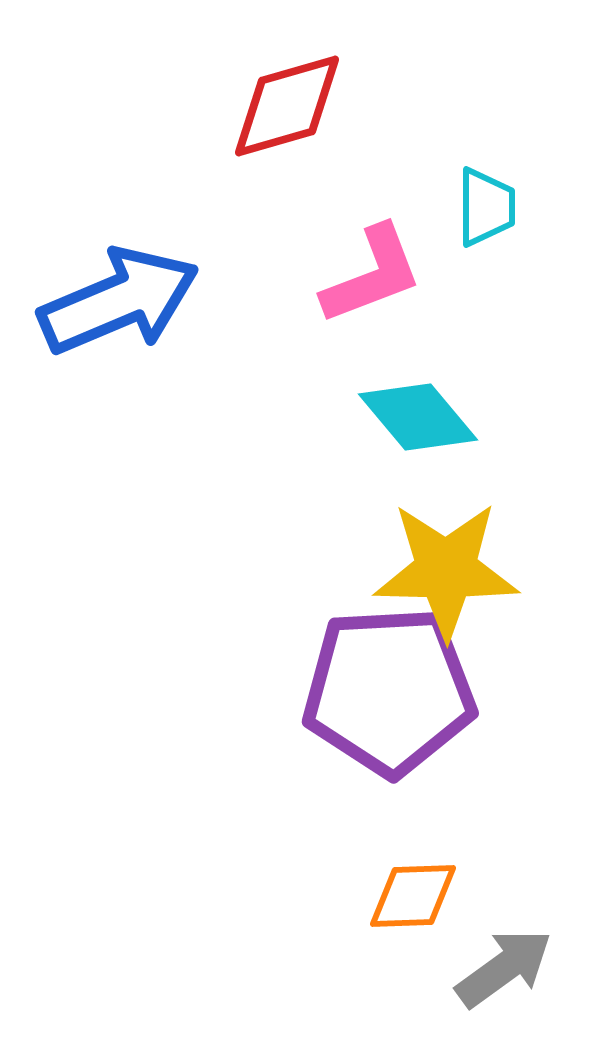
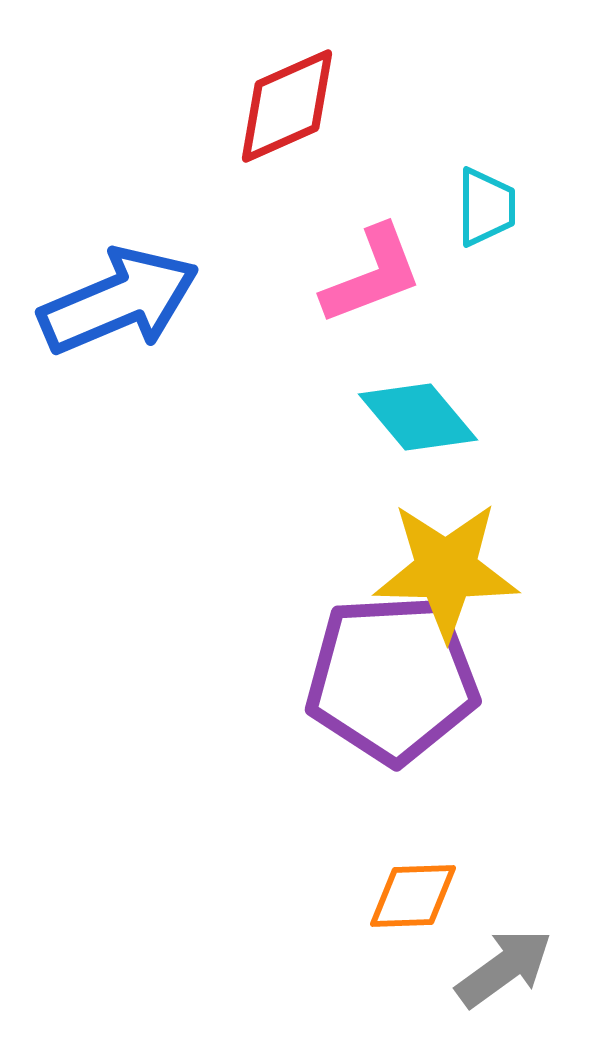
red diamond: rotated 8 degrees counterclockwise
purple pentagon: moved 3 px right, 12 px up
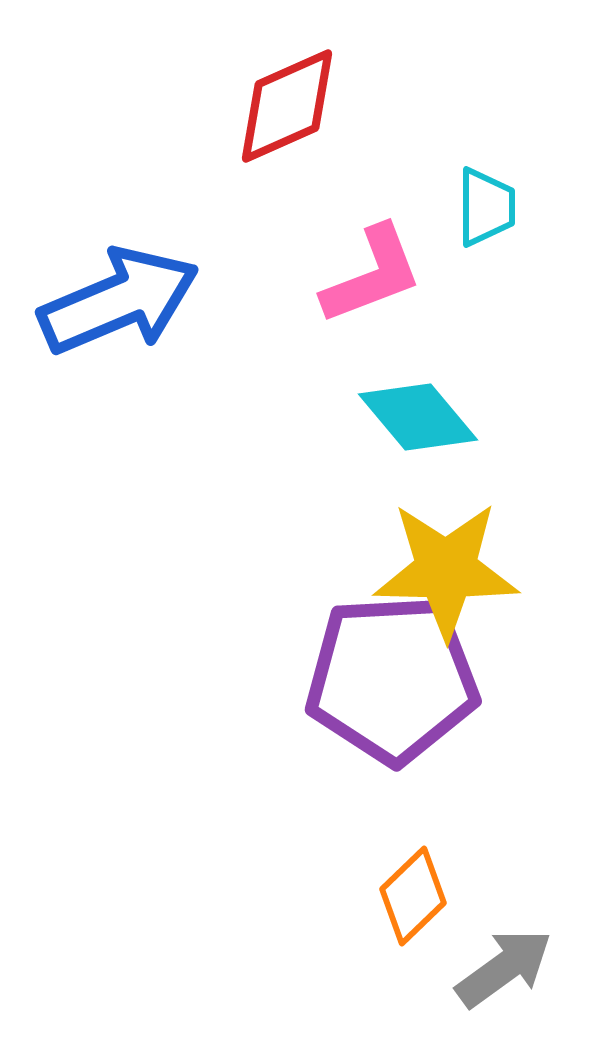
orange diamond: rotated 42 degrees counterclockwise
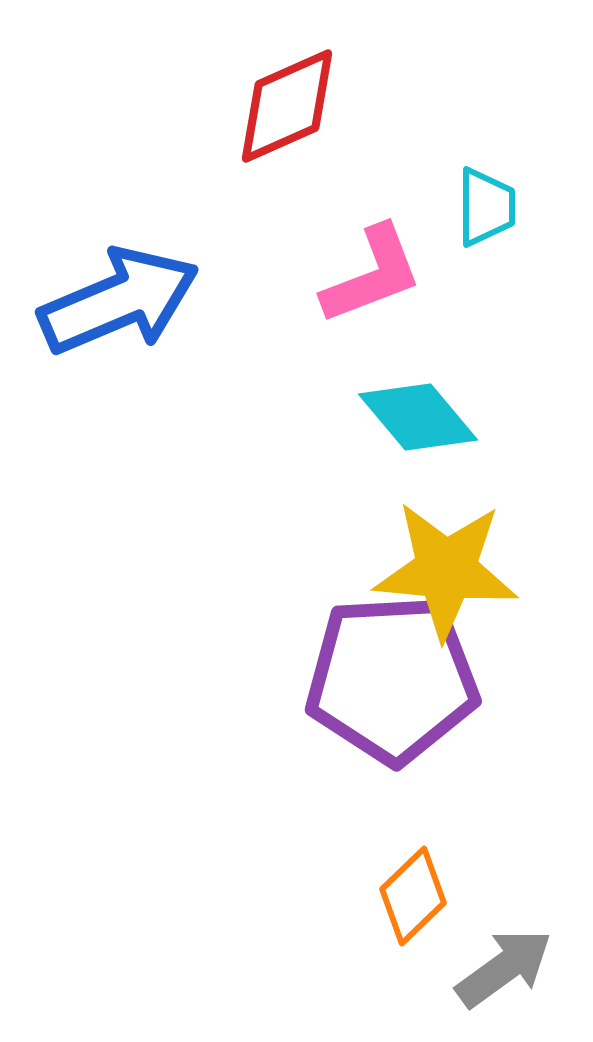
yellow star: rotated 4 degrees clockwise
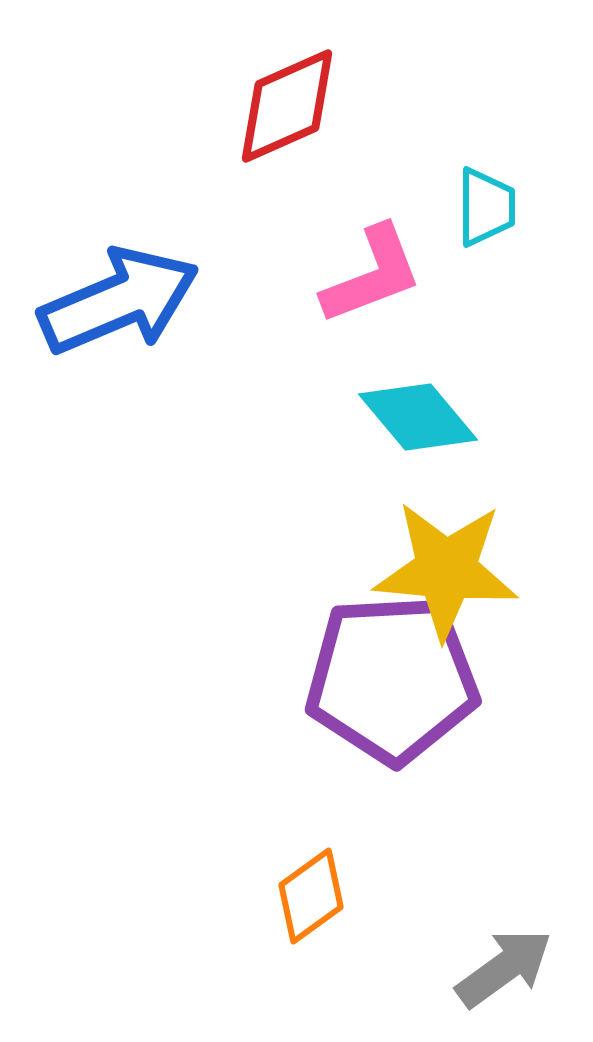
orange diamond: moved 102 px left; rotated 8 degrees clockwise
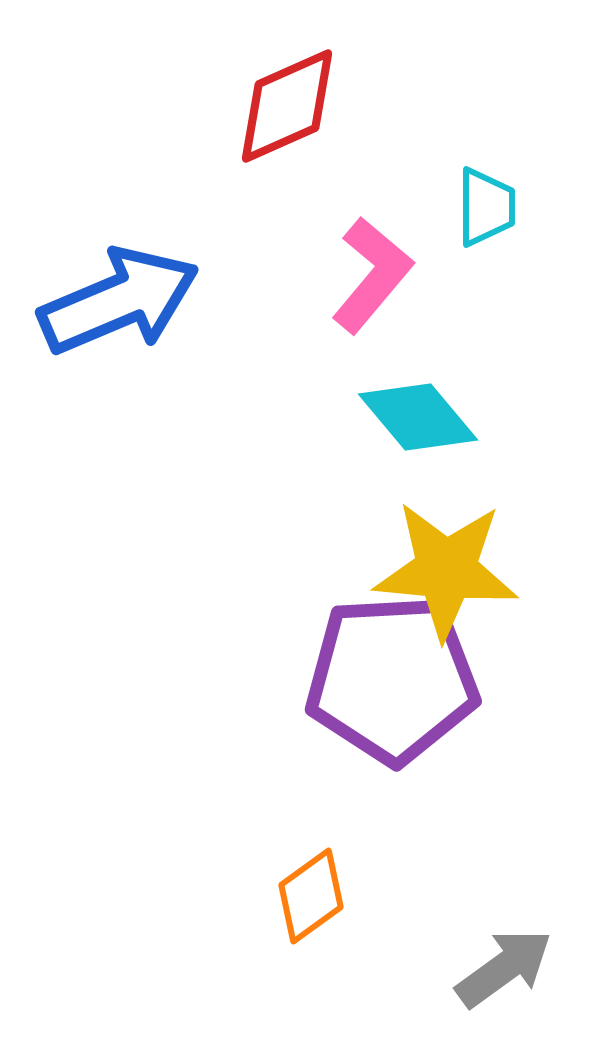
pink L-shape: rotated 29 degrees counterclockwise
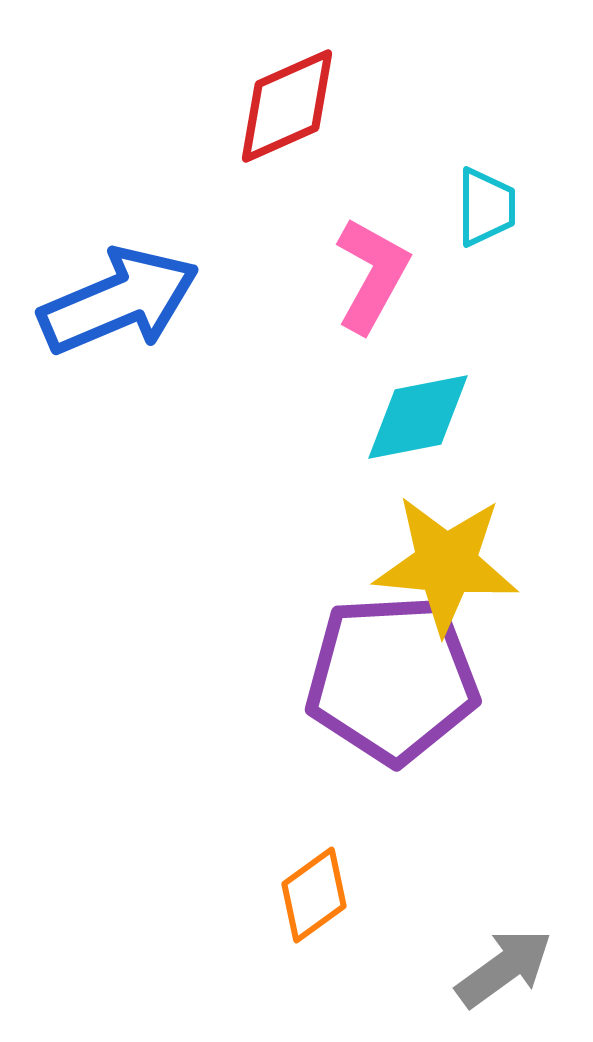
pink L-shape: rotated 11 degrees counterclockwise
cyan diamond: rotated 61 degrees counterclockwise
yellow star: moved 6 px up
orange diamond: moved 3 px right, 1 px up
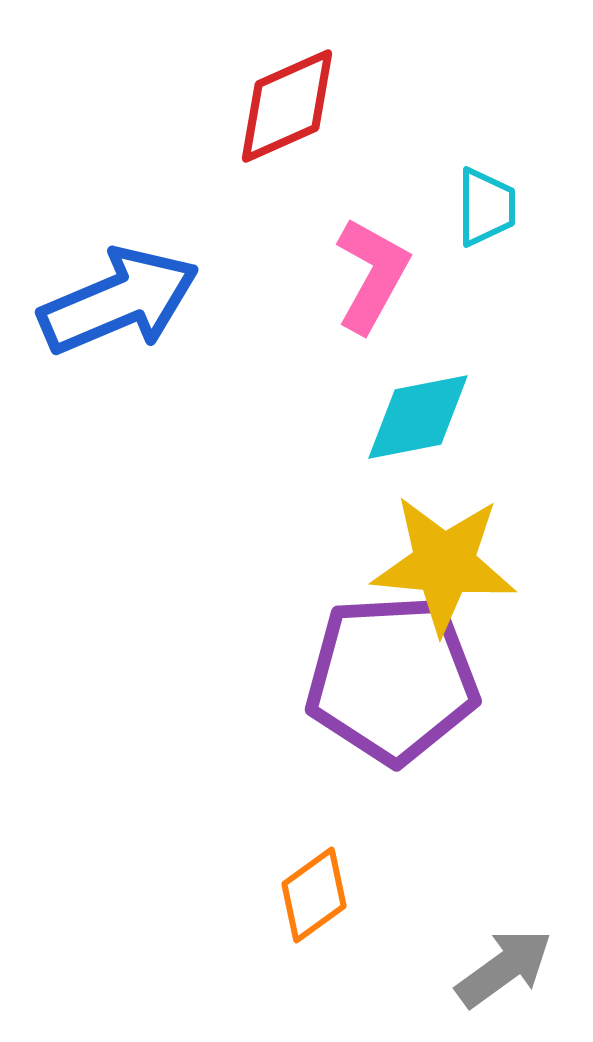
yellow star: moved 2 px left
